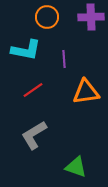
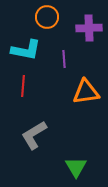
purple cross: moved 2 px left, 11 px down
red line: moved 10 px left, 4 px up; rotated 50 degrees counterclockwise
green triangle: rotated 40 degrees clockwise
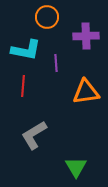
purple cross: moved 3 px left, 8 px down
purple line: moved 8 px left, 4 px down
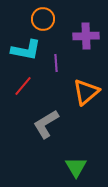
orange circle: moved 4 px left, 2 px down
red line: rotated 35 degrees clockwise
orange triangle: rotated 32 degrees counterclockwise
gray L-shape: moved 12 px right, 11 px up
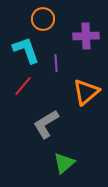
cyan L-shape: rotated 120 degrees counterclockwise
green triangle: moved 12 px left, 4 px up; rotated 20 degrees clockwise
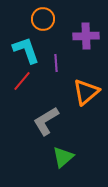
red line: moved 1 px left, 5 px up
gray L-shape: moved 3 px up
green triangle: moved 1 px left, 6 px up
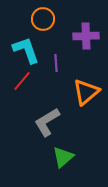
gray L-shape: moved 1 px right, 1 px down
